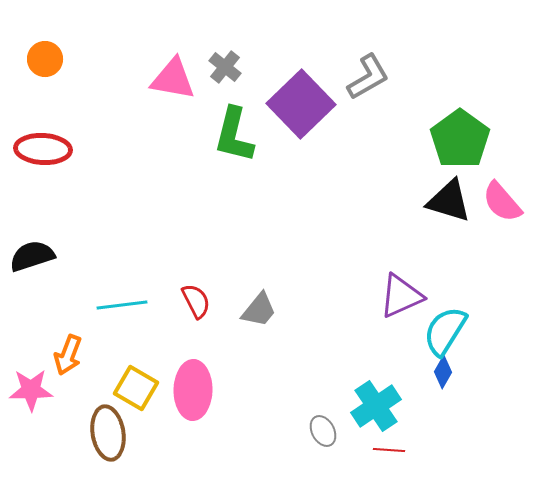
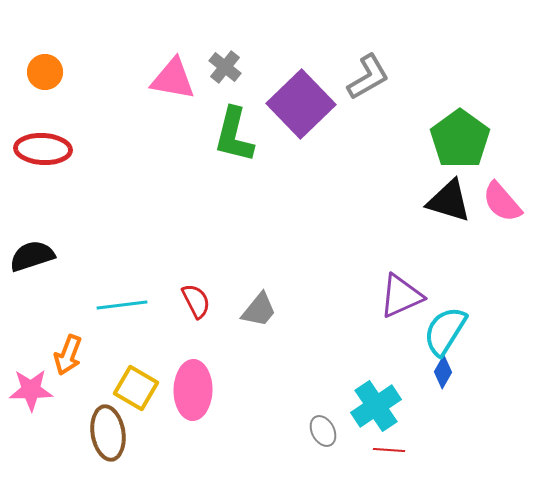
orange circle: moved 13 px down
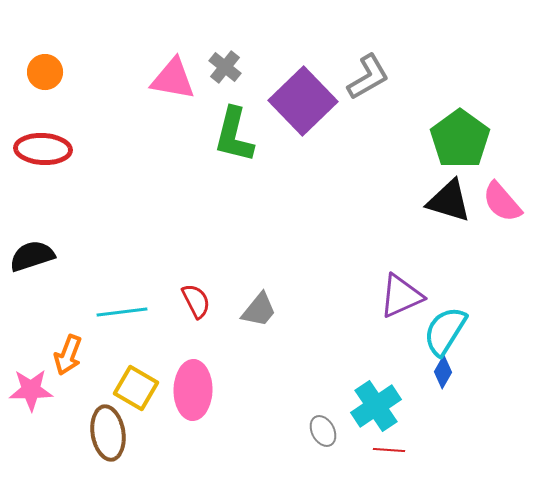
purple square: moved 2 px right, 3 px up
cyan line: moved 7 px down
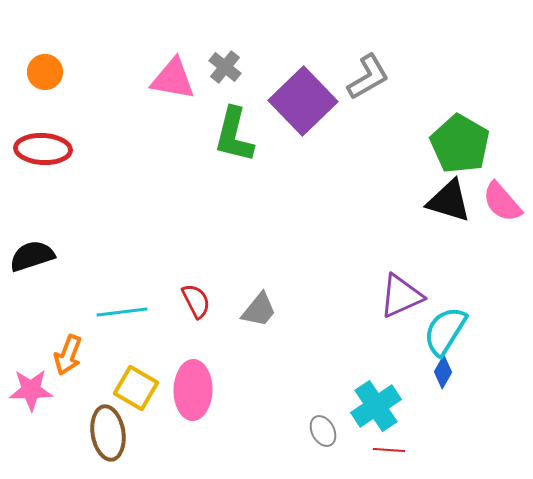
green pentagon: moved 5 px down; rotated 6 degrees counterclockwise
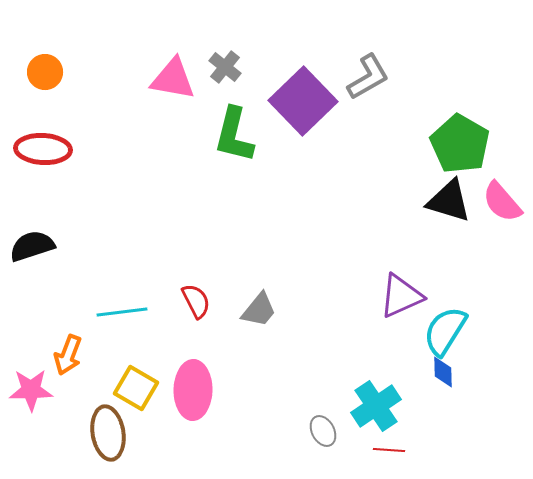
black semicircle: moved 10 px up
blue diamond: rotated 32 degrees counterclockwise
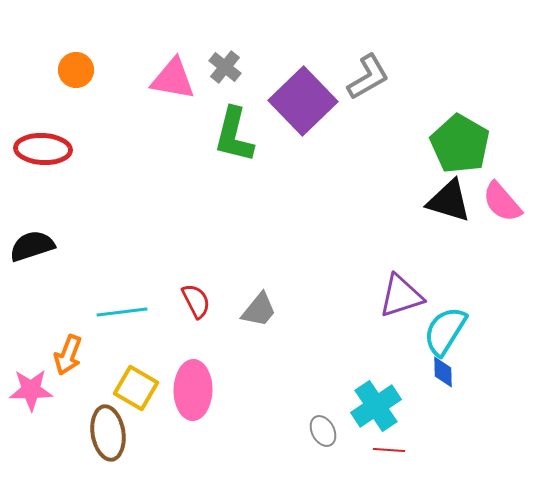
orange circle: moved 31 px right, 2 px up
purple triangle: rotated 6 degrees clockwise
